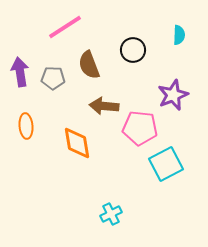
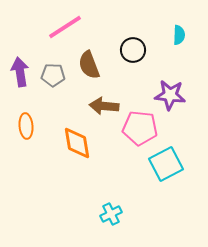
gray pentagon: moved 3 px up
purple star: moved 3 px left; rotated 28 degrees clockwise
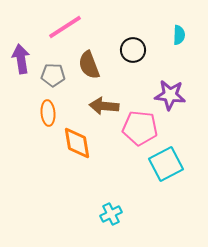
purple arrow: moved 1 px right, 13 px up
orange ellipse: moved 22 px right, 13 px up
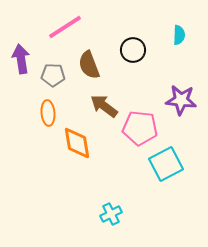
purple star: moved 11 px right, 5 px down
brown arrow: rotated 32 degrees clockwise
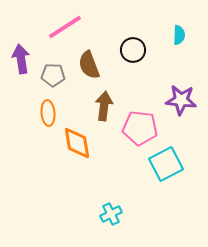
brown arrow: rotated 60 degrees clockwise
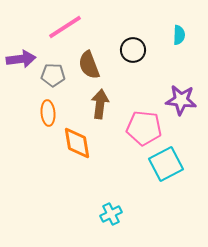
purple arrow: rotated 92 degrees clockwise
brown arrow: moved 4 px left, 2 px up
pink pentagon: moved 4 px right
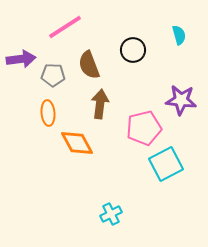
cyan semicircle: rotated 18 degrees counterclockwise
pink pentagon: rotated 20 degrees counterclockwise
orange diamond: rotated 20 degrees counterclockwise
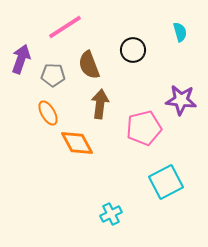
cyan semicircle: moved 1 px right, 3 px up
purple arrow: rotated 64 degrees counterclockwise
orange ellipse: rotated 25 degrees counterclockwise
cyan square: moved 18 px down
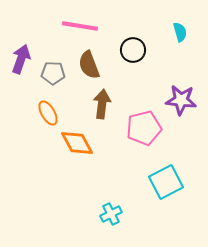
pink line: moved 15 px right, 1 px up; rotated 42 degrees clockwise
gray pentagon: moved 2 px up
brown arrow: moved 2 px right
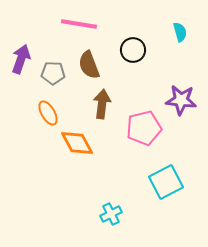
pink line: moved 1 px left, 2 px up
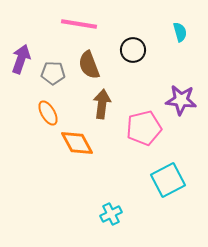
cyan square: moved 2 px right, 2 px up
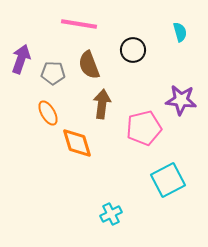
orange diamond: rotated 12 degrees clockwise
